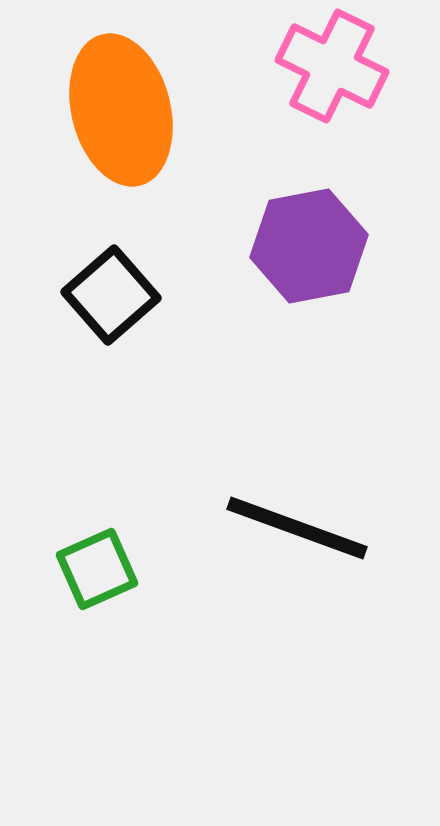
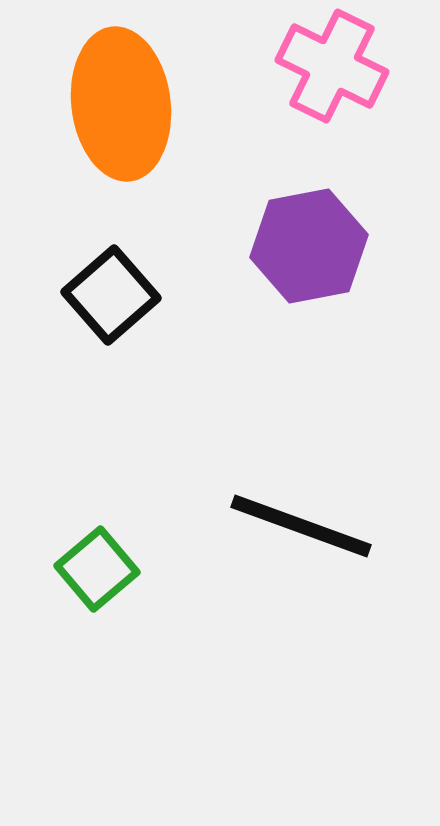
orange ellipse: moved 6 px up; rotated 7 degrees clockwise
black line: moved 4 px right, 2 px up
green square: rotated 16 degrees counterclockwise
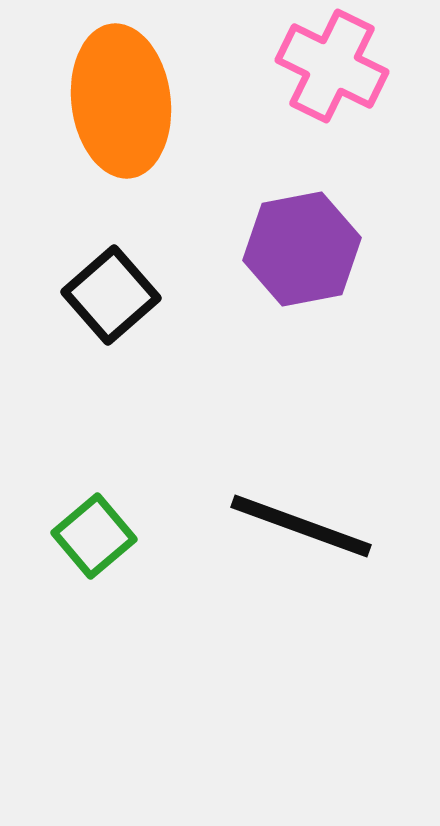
orange ellipse: moved 3 px up
purple hexagon: moved 7 px left, 3 px down
green square: moved 3 px left, 33 px up
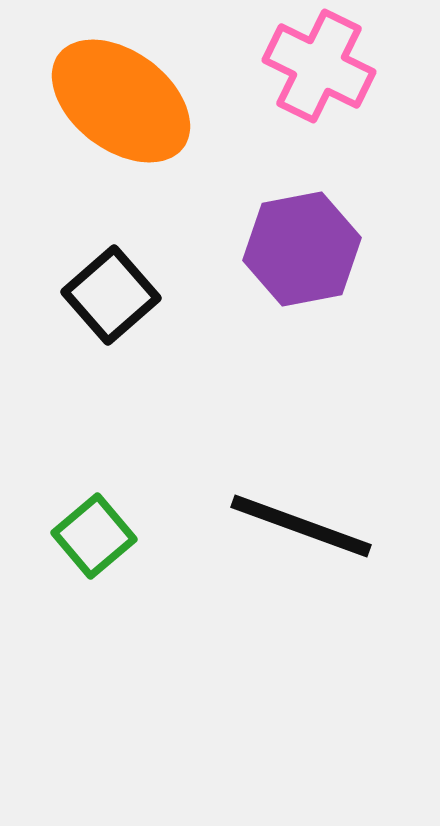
pink cross: moved 13 px left
orange ellipse: rotated 46 degrees counterclockwise
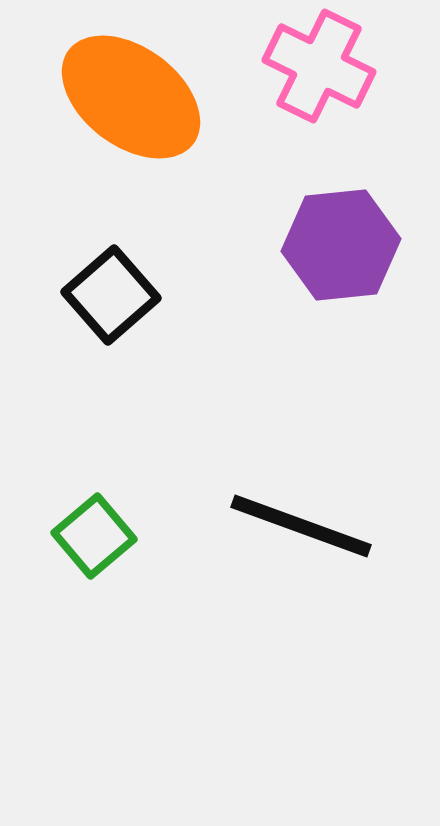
orange ellipse: moved 10 px right, 4 px up
purple hexagon: moved 39 px right, 4 px up; rotated 5 degrees clockwise
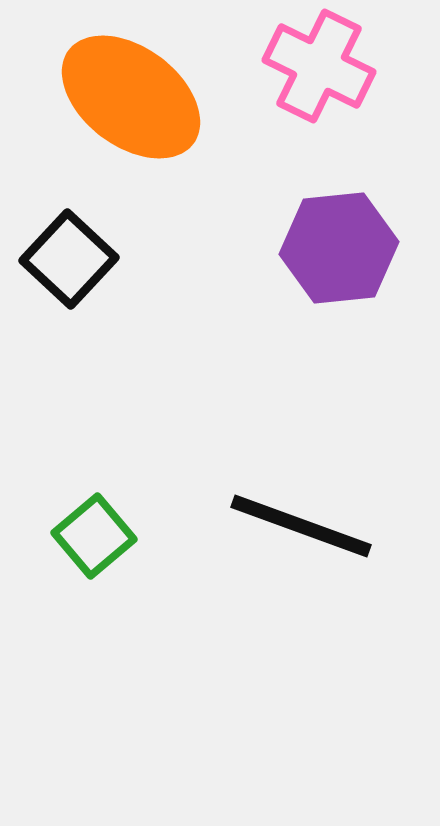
purple hexagon: moved 2 px left, 3 px down
black square: moved 42 px left, 36 px up; rotated 6 degrees counterclockwise
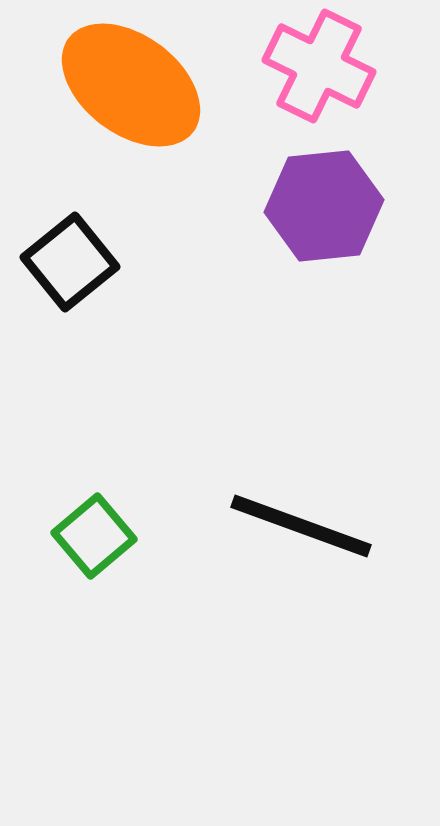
orange ellipse: moved 12 px up
purple hexagon: moved 15 px left, 42 px up
black square: moved 1 px right, 3 px down; rotated 8 degrees clockwise
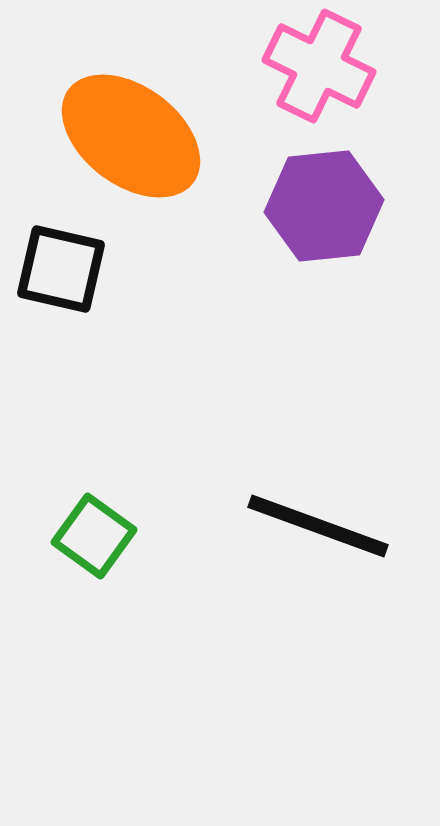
orange ellipse: moved 51 px down
black square: moved 9 px left, 7 px down; rotated 38 degrees counterclockwise
black line: moved 17 px right
green square: rotated 14 degrees counterclockwise
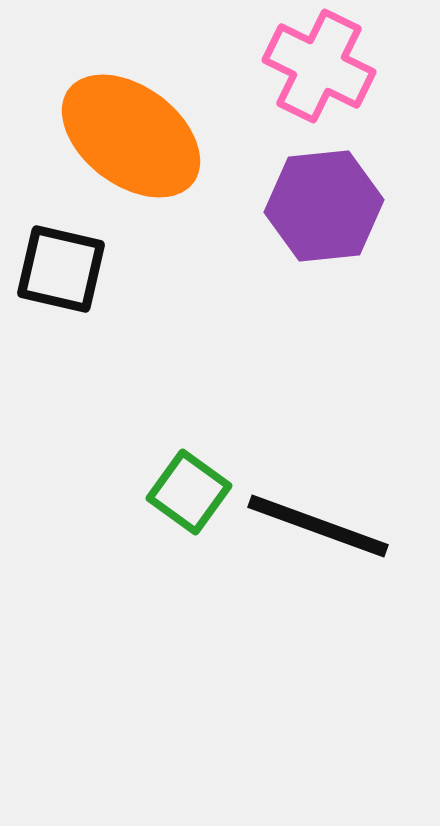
green square: moved 95 px right, 44 px up
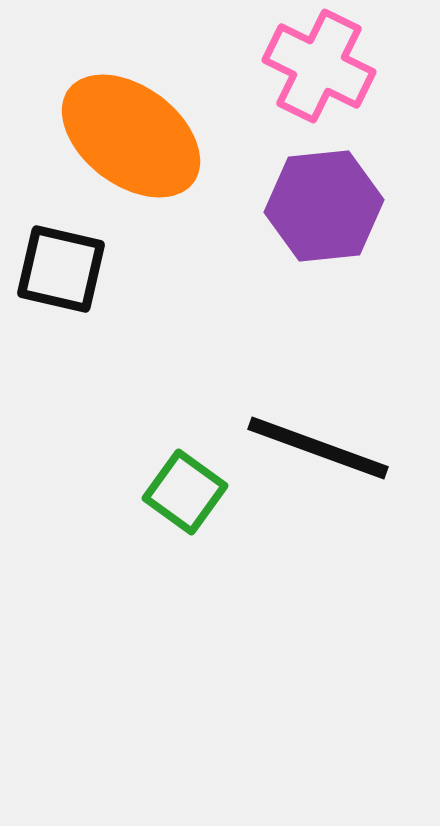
green square: moved 4 px left
black line: moved 78 px up
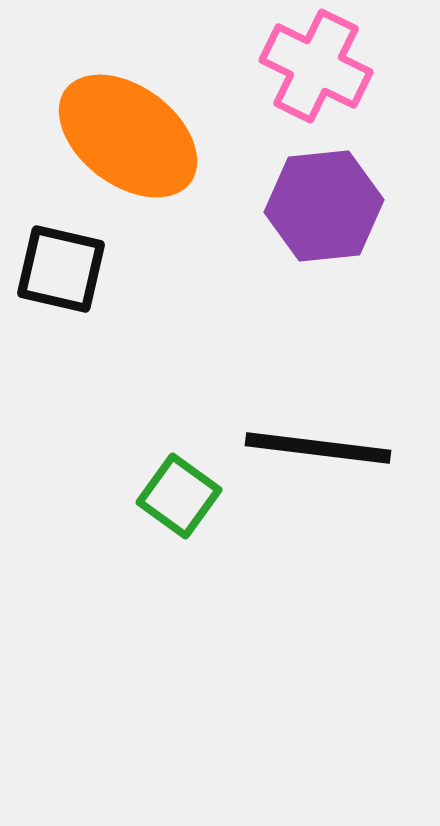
pink cross: moved 3 px left
orange ellipse: moved 3 px left
black line: rotated 13 degrees counterclockwise
green square: moved 6 px left, 4 px down
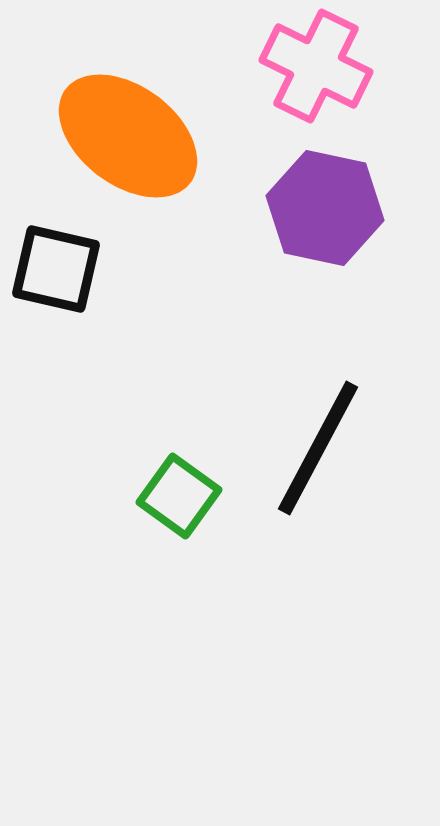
purple hexagon: moved 1 px right, 2 px down; rotated 18 degrees clockwise
black square: moved 5 px left
black line: rotated 69 degrees counterclockwise
